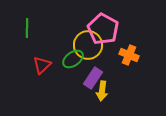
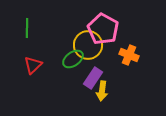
red triangle: moved 9 px left
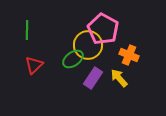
green line: moved 2 px down
red triangle: moved 1 px right
yellow arrow: moved 17 px right, 13 px up; rotated 132 degrees clockwise
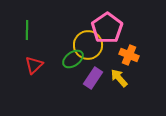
pink pentagon: moved 4 px right, 1 px up; rotated 8 degrees clockwise
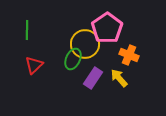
yellow circle: moved 3 px left, 1 px up
green ellipse: rotated 30 degrees counterclockwise
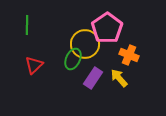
green line: moved 5 px up
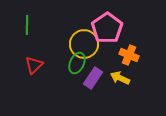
yellow circle: moved 1 px left
green ellipse: moved 4 px right, 4 px down
yellow arrow: moved 1 px right; rotated 24 degrees counterclockwise
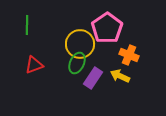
yellow circle: moved 4 px left
red triangle: rotated 24 degrees clockwise
yellow arrow: moved 2 px up
